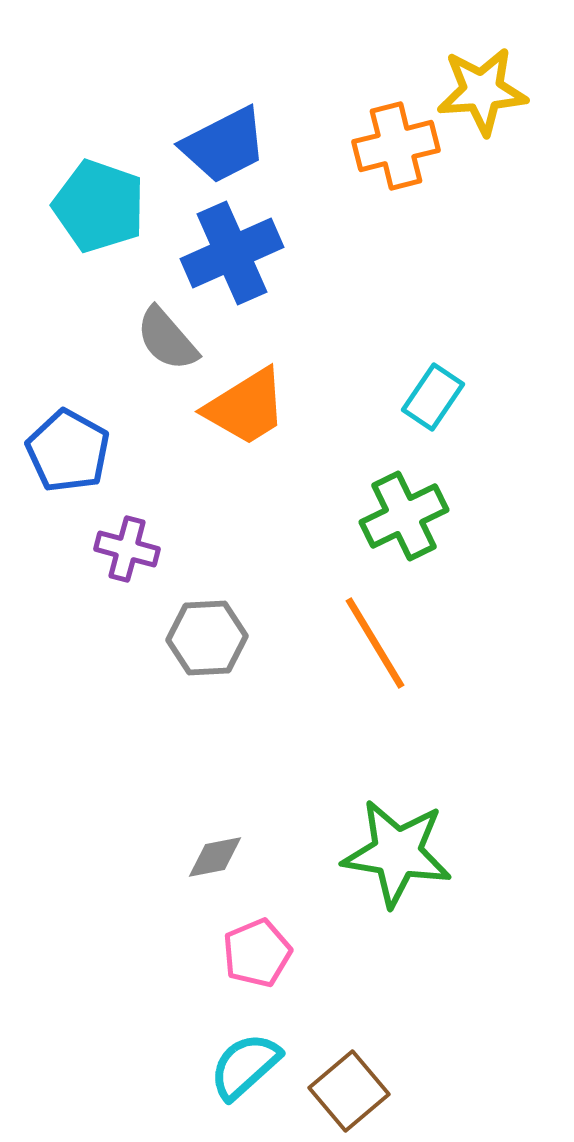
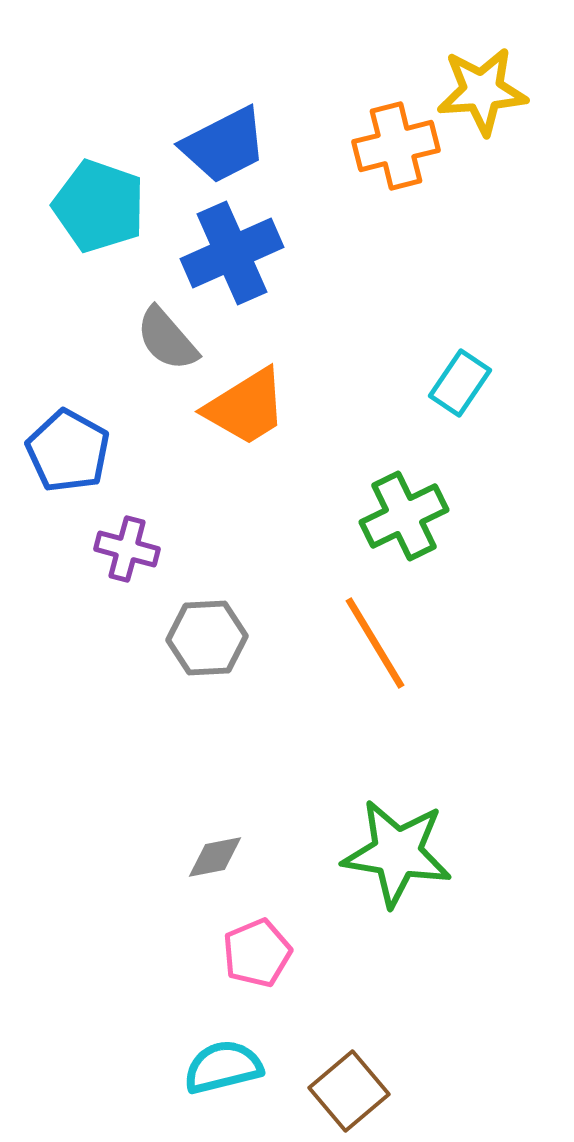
cyan rectangle: moved 27 px right, 14 px up
cyan semicircle: moved 22 px left, 1 px down; rotated 28 degrees clockwise
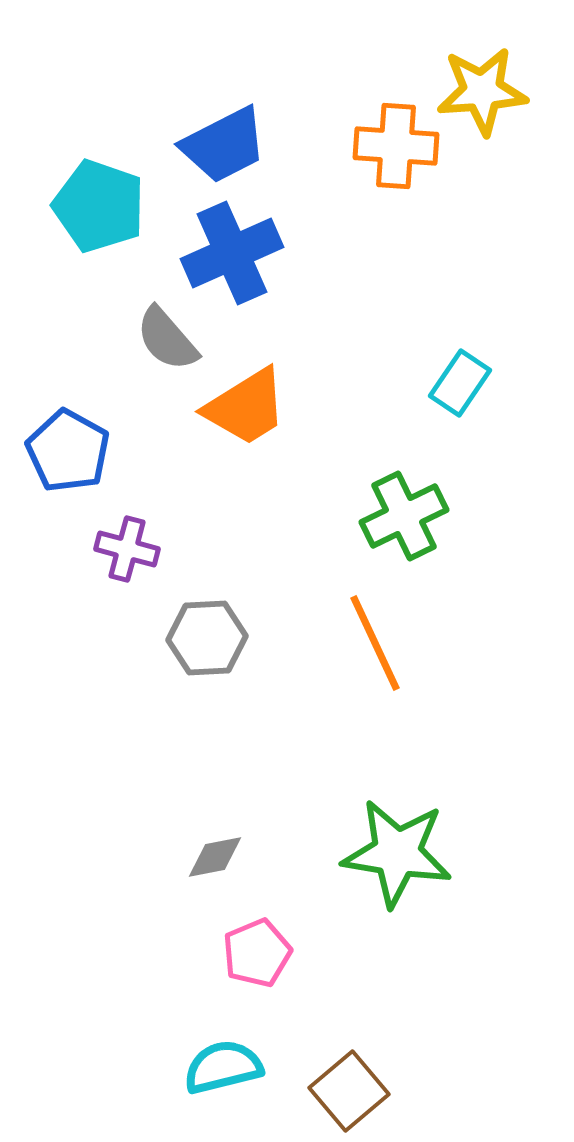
orange cross: rotated 18 degrees clockwise
orange line: rotated 6 degrees clockwise
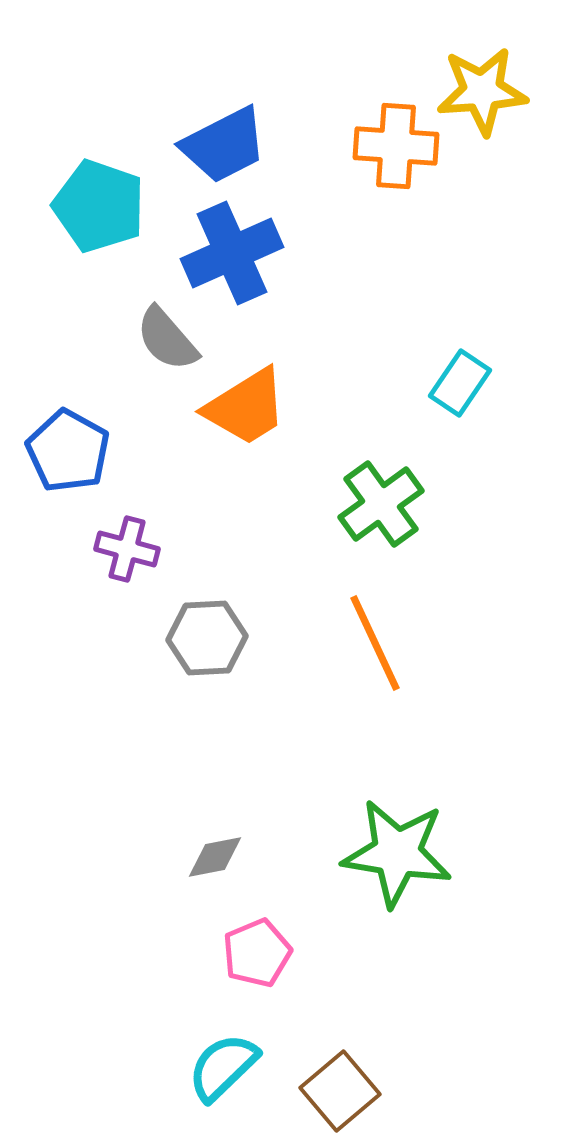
green cross: moved 23 px left, 12 px up; rotated 10 degrees counterclockwise
cyan semicircle: rotated 30 degrees counterclockwise
brown square: moved 9 px left
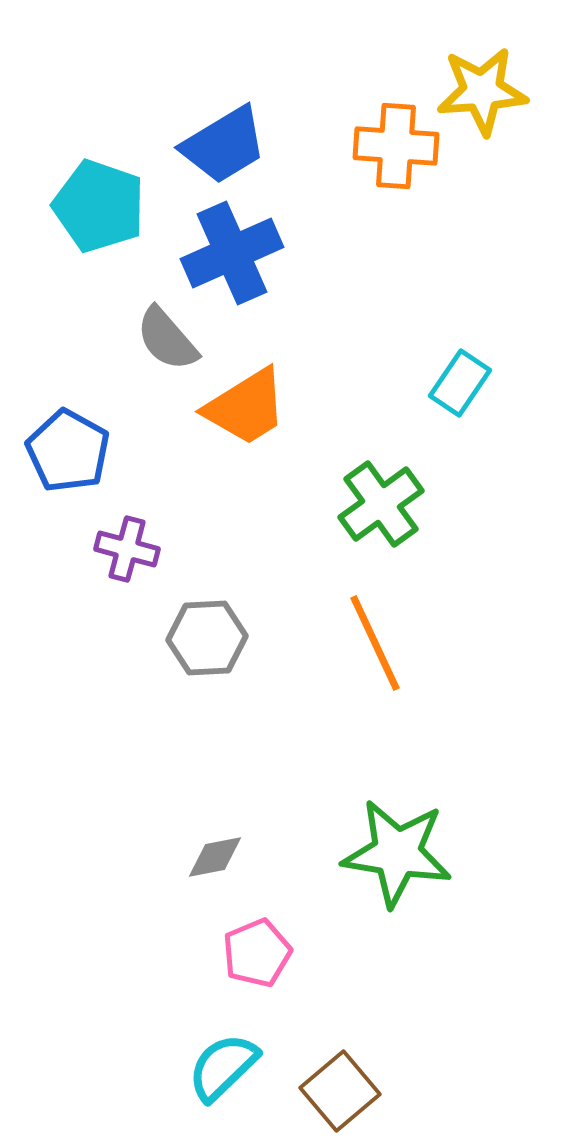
blue trapezoid: rotated 4 degrees counterclockwise
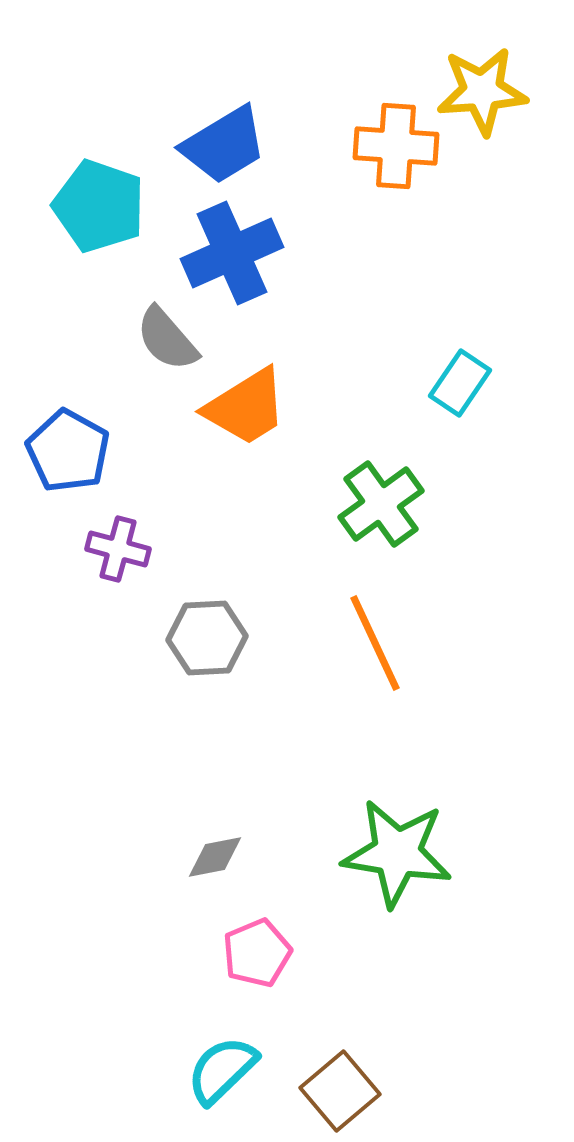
purple cross: moved 9 px left
cyan semicircle: moved 1 px left, 3 px down
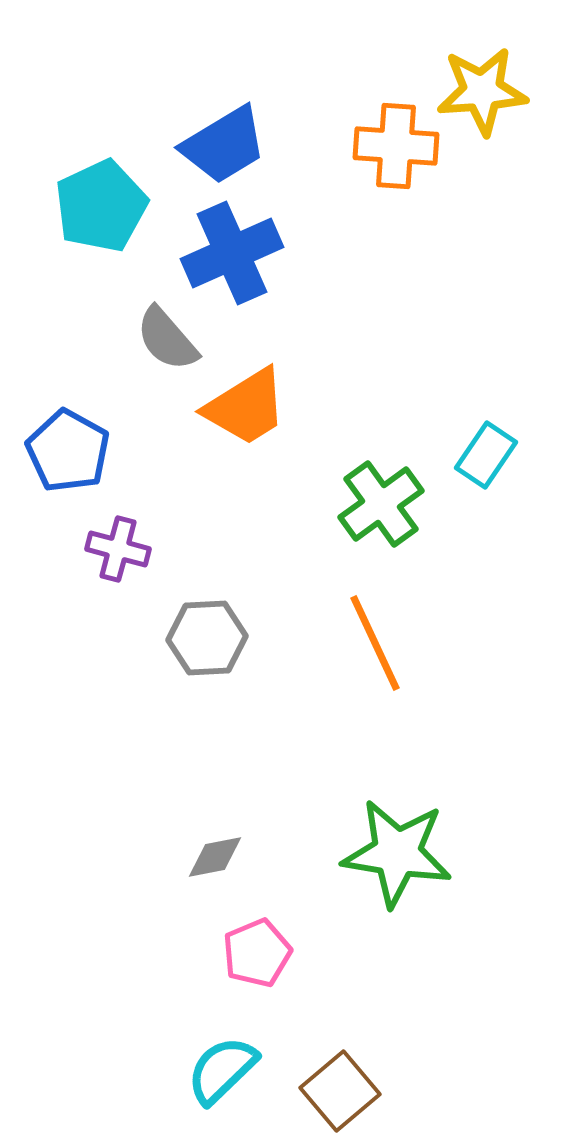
cyan pentagon: moved 2 px right; rotated 28 degrees clockwise
cyan rectangle: moved 26 px right, 72 px down
